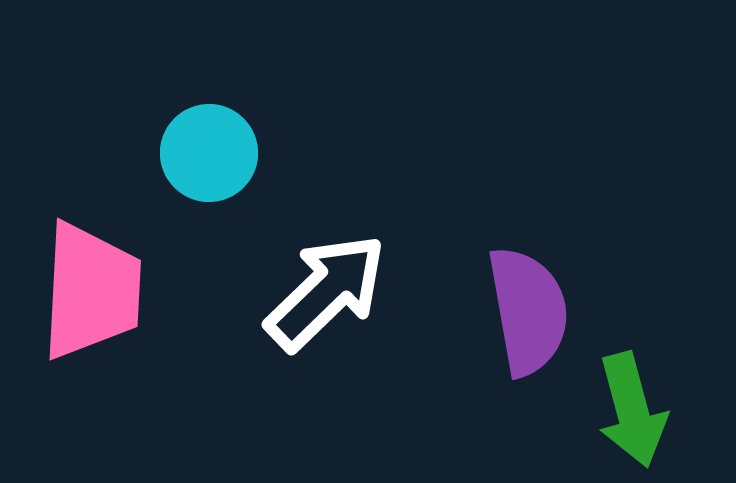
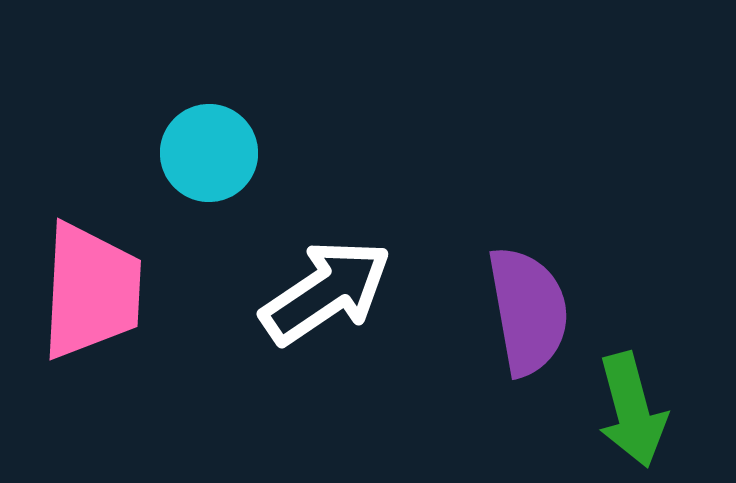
white arrow: rotated 10 degrees clockwise
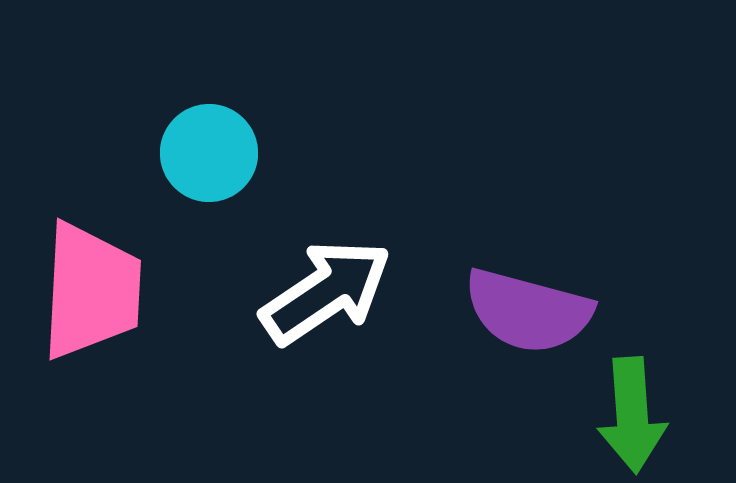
purple semicircle: rotated 115 degrees clockwise
green arrow: moved 5 px down; rotated 11 degrees clockwise
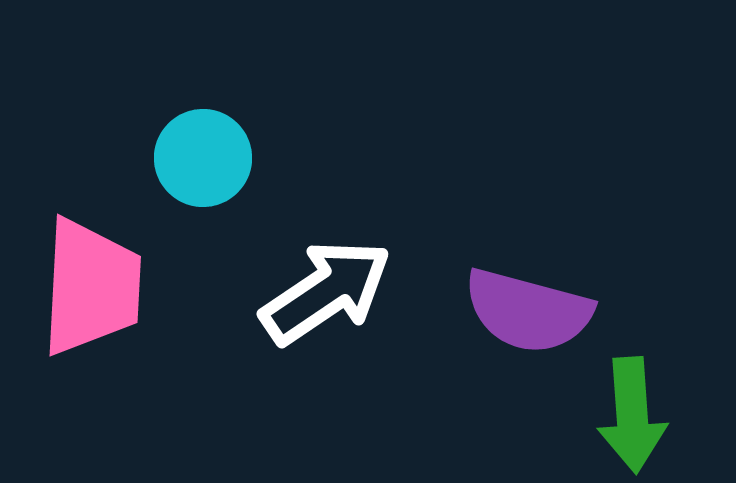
cyan circle: moved 6 px left, 5 px down
pink trapezoid: moved 4 px up
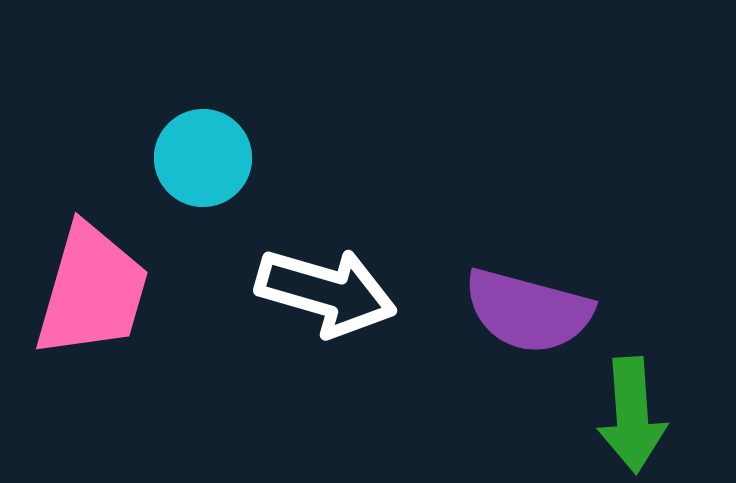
pink trapezoid: moved 1 px right, 4 px down; rotated 13 degrees clockwise
white arrow: rotated 50 degrees clockwise
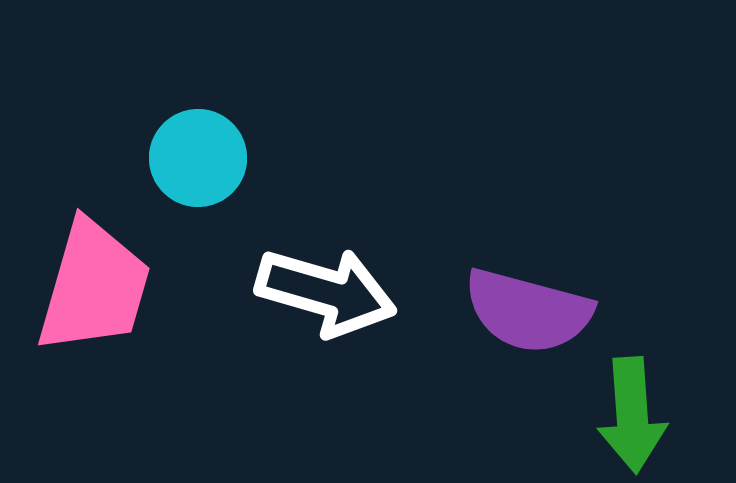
cyan circle: moved 5 px left
pink trapezoid: moved 2 px right, 4 px up
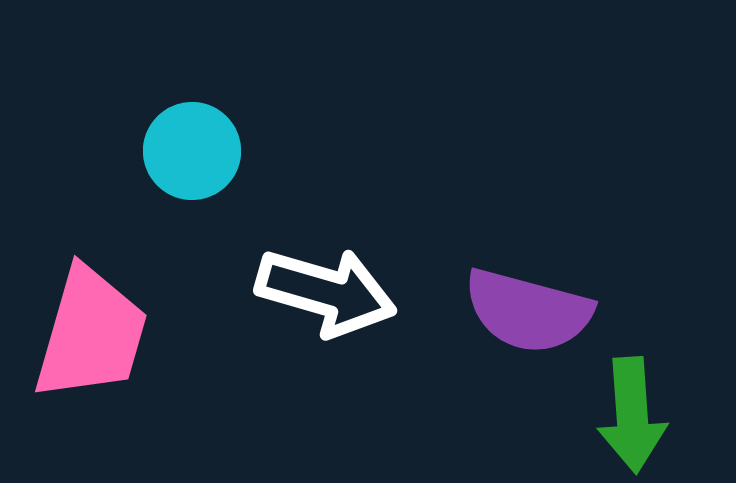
cyan circle: moved 6 px left, 7 px up
pink trapezoid: moved 3 px left, 47 px down
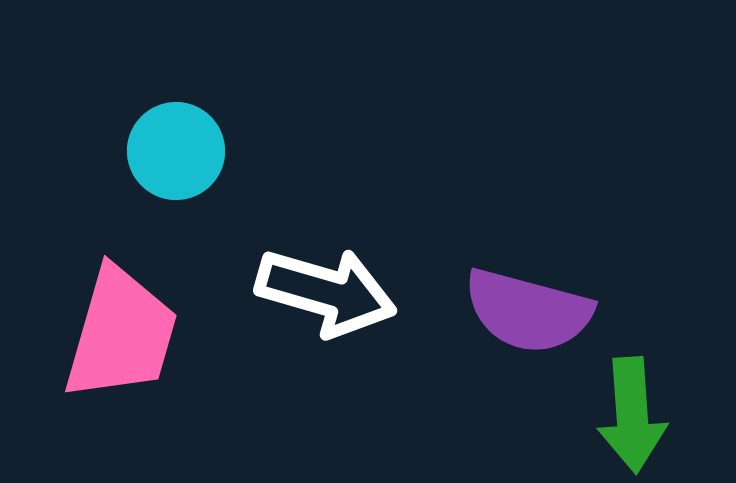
cyan circle: moved 16 px left
pink trapezoid: moved 30 px right
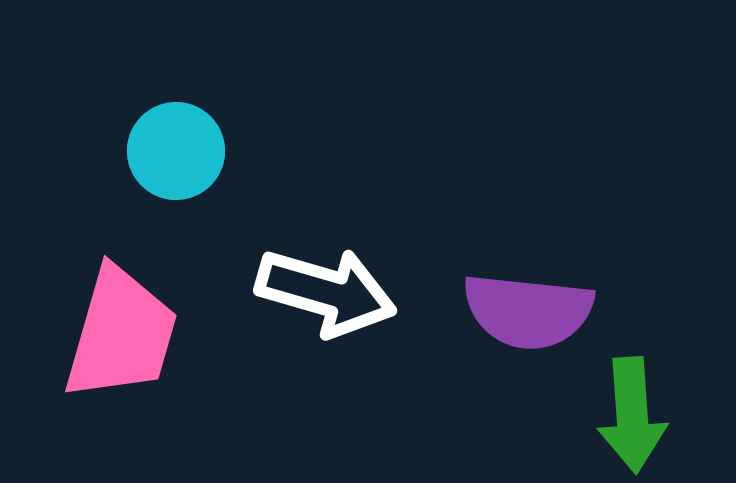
purple semicircle: rotated 9 degrees counterclockwise
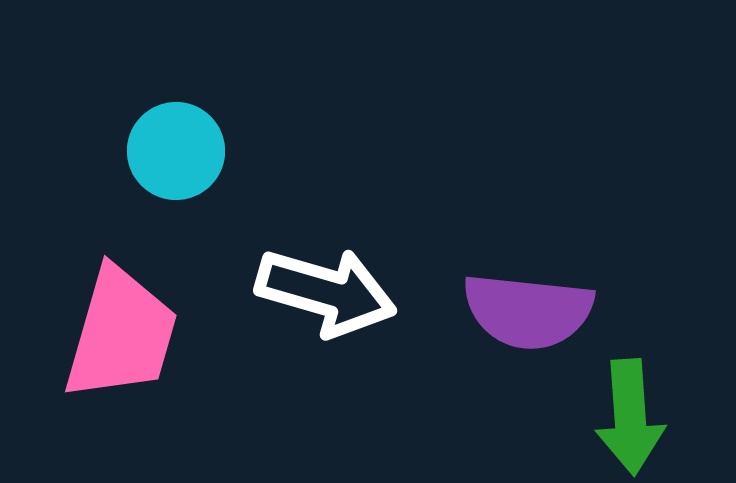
green arrow: moved 2 px left, 2 px down
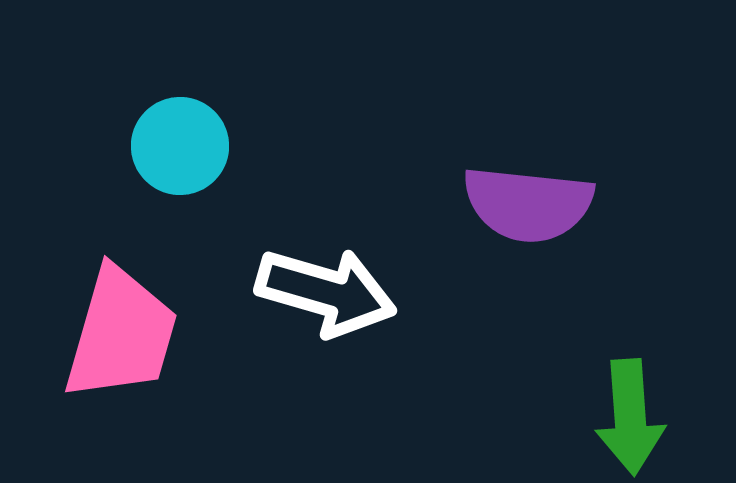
cyan circle: moved 4 px right, 5 px up
purple semicircle: moved 107 px up
